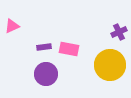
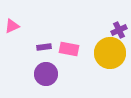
purple cross: moved 2 px up
yellow circle: moved 12 px up
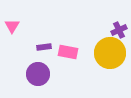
pink triangle: rotated 35 degrees counterclockwise
pink rectangle: moved 1 px left, 3 px down
purple circle: moved 8 px left
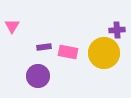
purple cross: moved 2 px left; rotated 21 degrees clockwise
yellow circle: moved 6 px left
purple circle: moved 2 px down
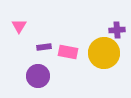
pink triangle: moved 7 px right
